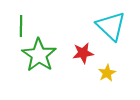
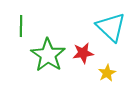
cyan triangle: moved 1 px down
green star: moved 9 px right
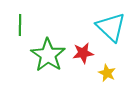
green line: moved 1 px left, 1 px up
yellow star: rotated 18 degrees counterclockwise
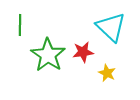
red star: moved 1 px up
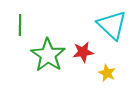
cyan triangle: moved 1 px right, 2 px up
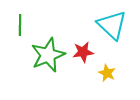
green star: rotated 16 degrees clockwise
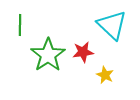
green star: rotated 12 degrees counterclockwise
yellow star: moved 2 px left, 2 px down
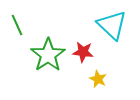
green line: moved 3 px left; rotated 25 degrees counterclockwise
red star: rotated 15 degrees clockwise
yellow star: moved 7 px left, 4 px down
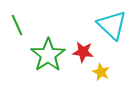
yellow star: moved 3 px right, 7 px up
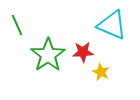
cyan triangle: rotated 20 degrees counterclockwise
red star: rotated 10 degrees counterclockwise
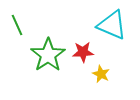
yellow star: moved 2 px down
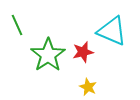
cyan triangle: moved 6 px down
red star: rotated 10 degrees counterclockwise
yellow star: moved 13 px left, 13 px down
